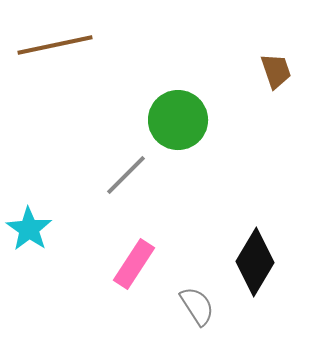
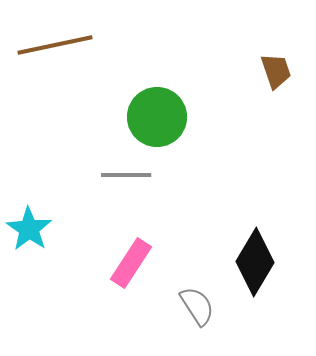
green circle: moved 21 px left, 3 px up
gray line: rotated 45 degrees clockwise
pink rectangle: moved 3 px left, 1 px up
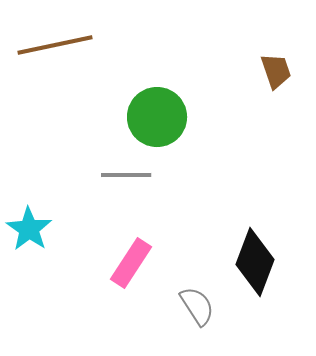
black diamond: rotated 10 degrees counterclockwise
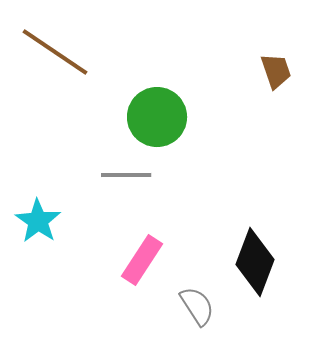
brown line: moved 7 px down; rotated 46 degrees clockwise
cyan star: moved 9 px right, 8 px up
pink rectangle: moved 11 px right, 3 px up
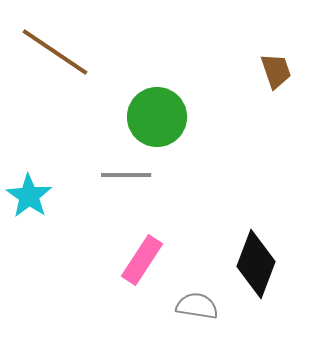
cyan star: moved 9 px left, 25 px up
black diamond: moved 1 px right, 2 px down
gray semicircle: rotated 48 degrees counterclockwise
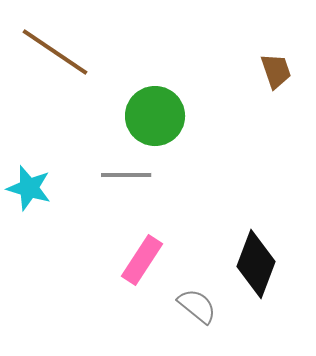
green circle: moved 2 px left, 1 px up
cyan star: moved 8 px up; rotated 18 degrees counterclockwise
gray semicircle: rotated 30 degrees clockwise
